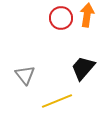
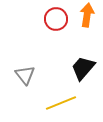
red circle: moved 5 px left, 1 px down
yellow line: moved 4 px right, 2 px down
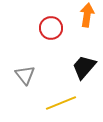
red circle: moved 5 px left, 9 px down
black trapezoid: moved 1 px right, 1 px up
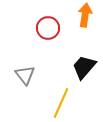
orange arrow: moved 2 px left
red circle: moved 3 px left
yellow line: rotated 44 degrees counterclockwise
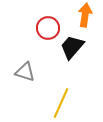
black trapezoid: moved 12 px left, 20 px up
gray triangle: moved 3 px up; rotated 35 degrees counterclockwise
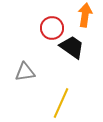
red circle: moved 4 px right
black trapezoid: rotated 84 degrees clockwise
gray triangle: rotated 25 degrees counterclockwise
